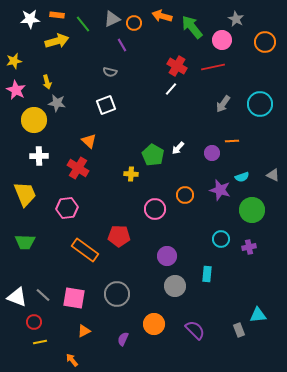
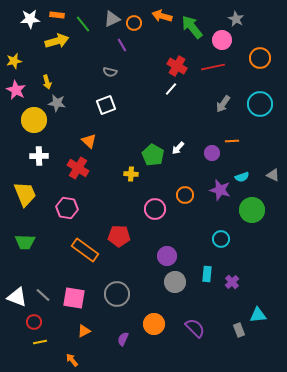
orange circle at (265, 42): moved 5 px left, 16 px down
pink hexagon at (67, 208): rotated 15 degrees clockwise
purple cross at (249, 247): moved 17 px left, 35 px down; rotated 32 degrees counterclockwise
gray circle at (175, 286): moved 4 px up
purple semicircle at (195, 330): moved 2 px up
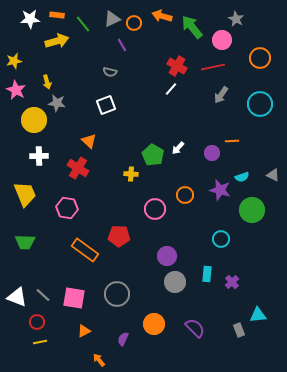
gray arrow at (223, 104): moved 2 px left, 9 px up
red circle at (34, 322): moved 3 px right
orange arrow at (72, 360): moved 27 px right
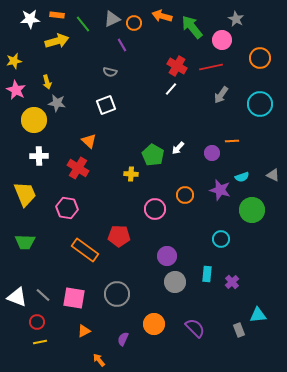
red line at (213, 67): moved 2 px left
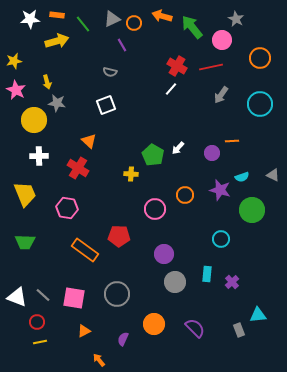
purple circle at (167, 256): moved 3 px left, 2 px up
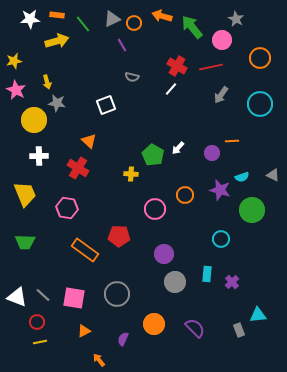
gray semicircle at (110, 72): moved 22 px right, 5 px down
